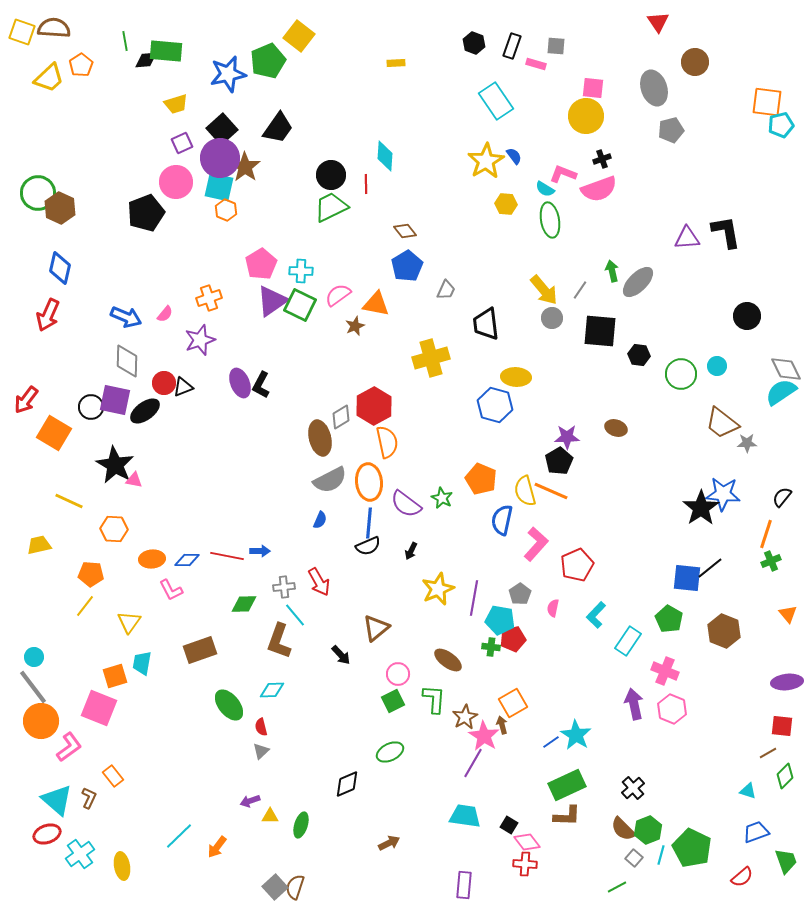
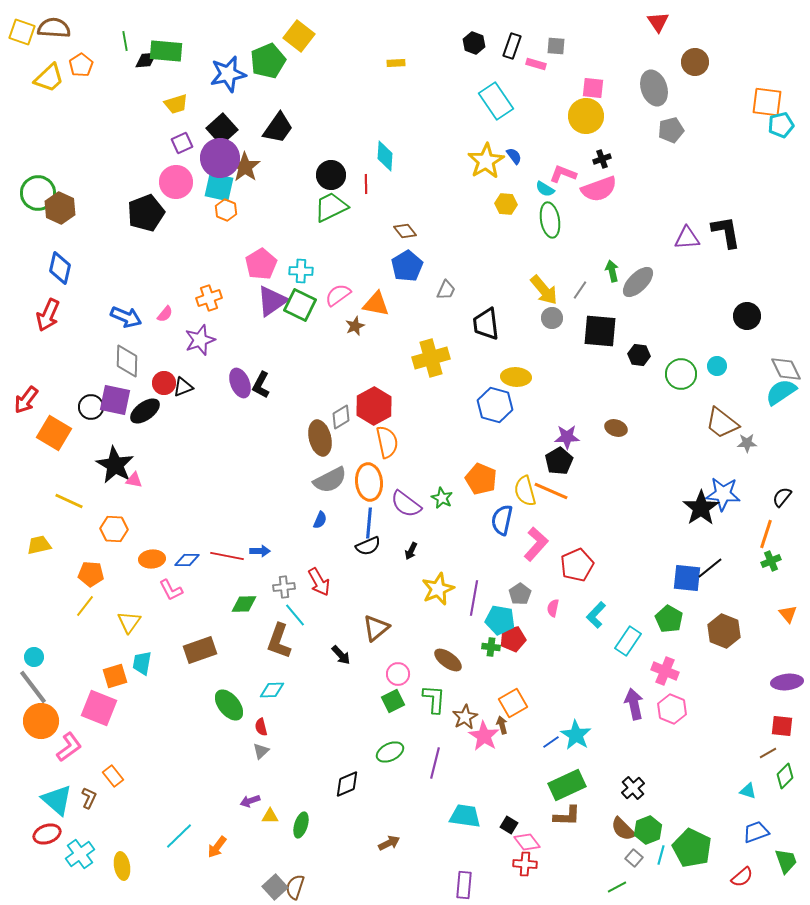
purple line at (473, 763): moved 38 px left; rotated 16 degrees counterclockwise
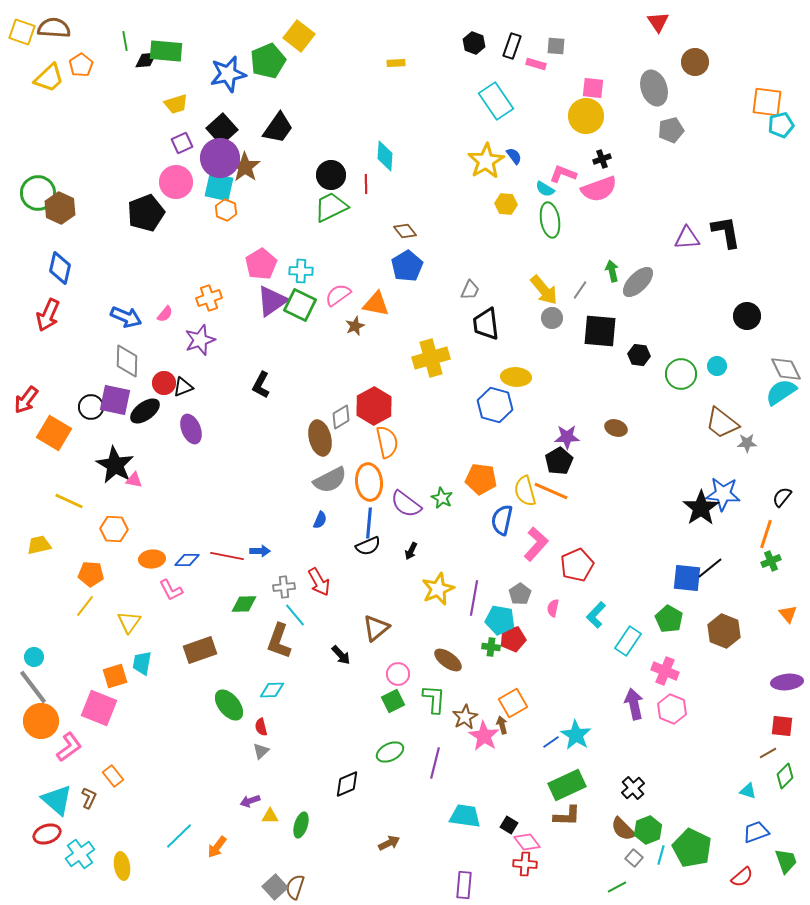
gray trapezoid at (446, 290): moved 24 px right
purple ellipse at (240, 383): moved 49 px left, 46 px down
orange pentagon at (481, 479): rotated 16 degrees counterclockwise
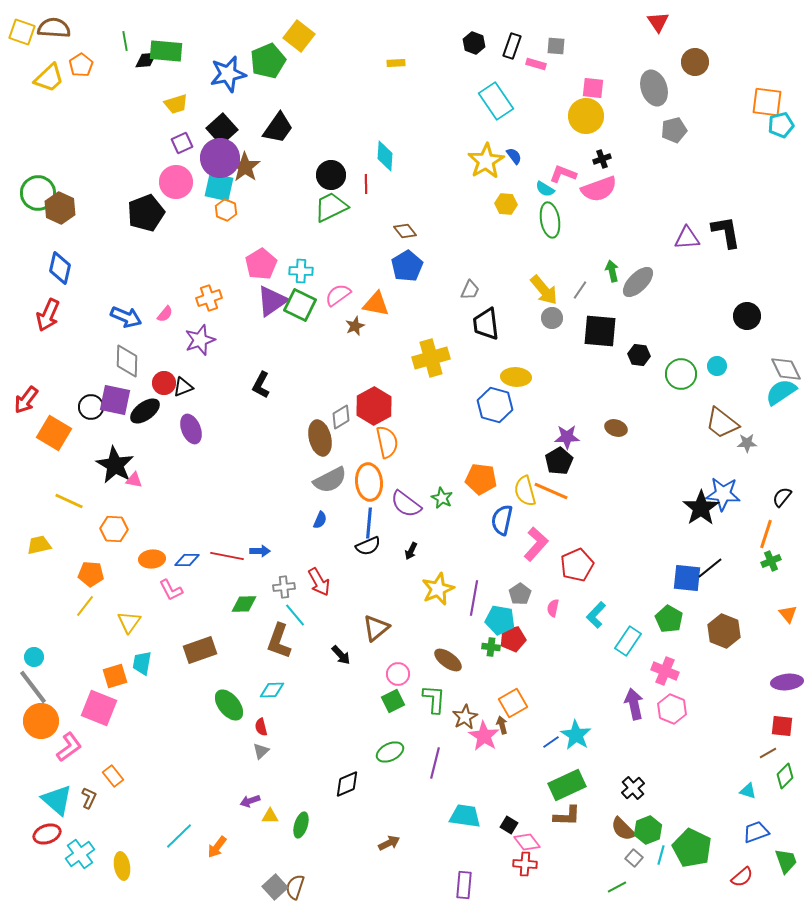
gray pentagon at (671, 130): moved 3 px right
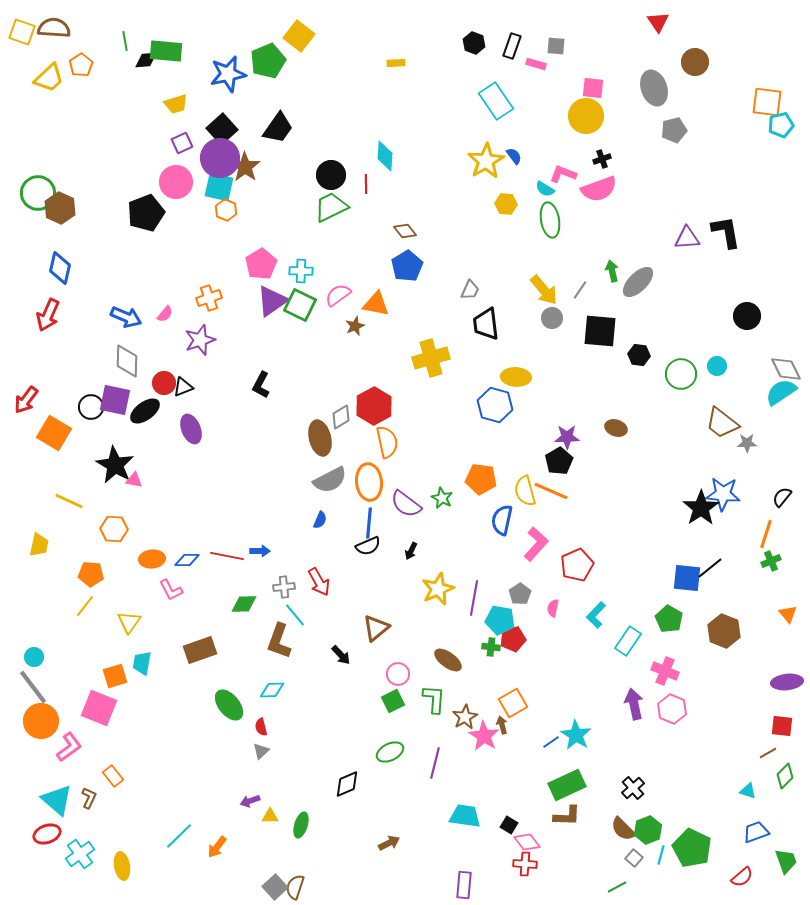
yellow trapezoid at (39, 545): rotated 115 degrees clockwise
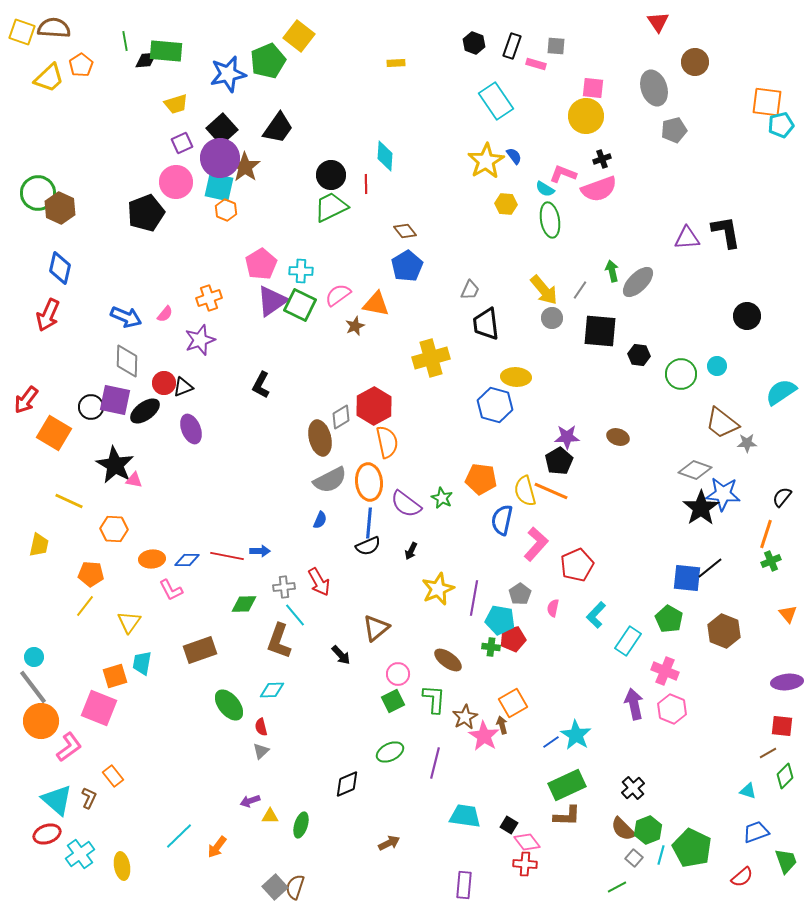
gray diamond at (786, 369): moved 91 px left, 101 px down; rotated 44 degrees counterclockwise
brown ellipse at (616, 428): moved 2 px right, 9 px down
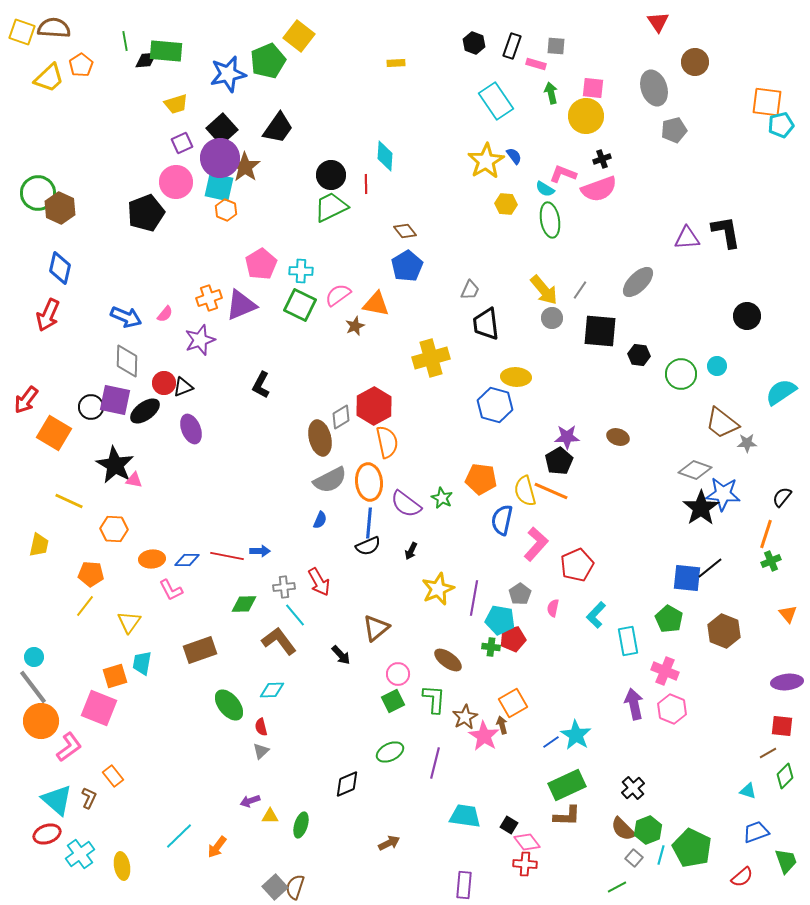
green arrow at (612, 271): moved 61 px left, 178 px up
purple triangle at (272, 301): moved 31 px left, 4 px down; rotated 12 degrees clockwise
brown L-shape at (279, 641): rotated 123 degrees clockwise
cyan rectangle at (628, 641): rotated 44 degrees counterclockwise
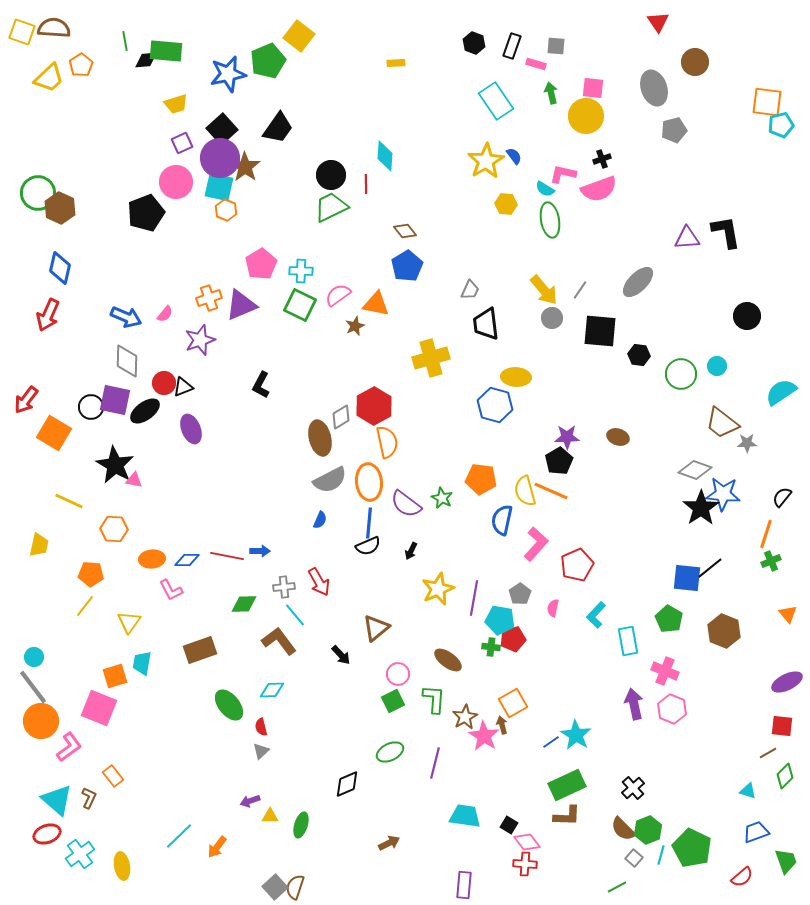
pink L-shape at (563, 174): rotated 8 degrees counterclockwise
purple ellipse at (787, 682): rotated 20 degrees counterclockwise
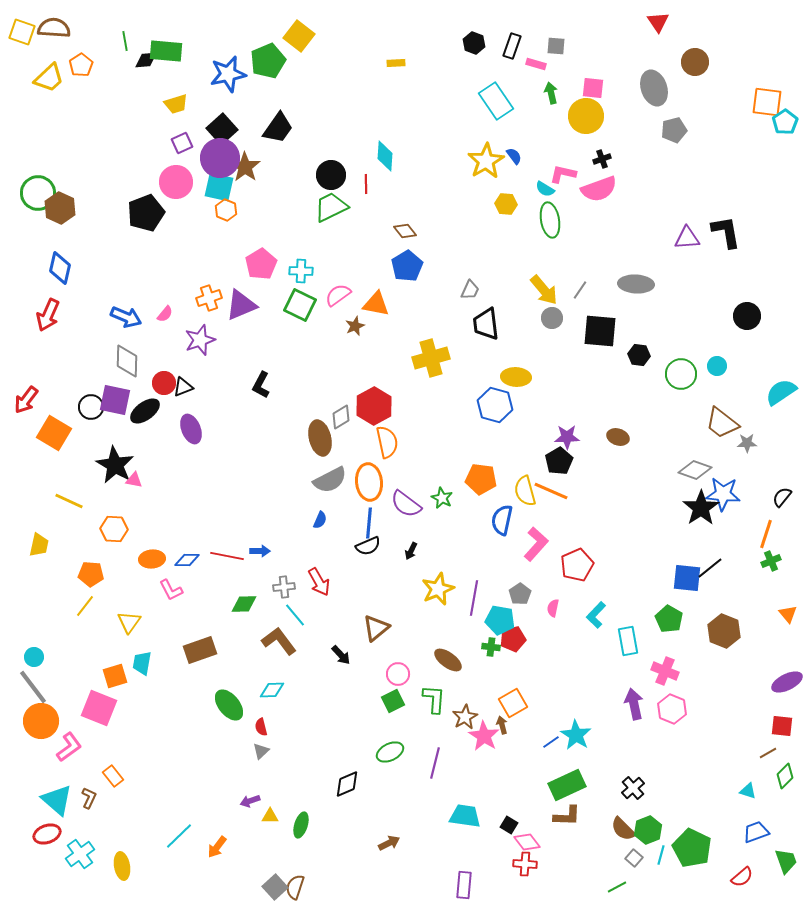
cyan pentagon at (781, 125): moved 4 px right, 3 px up; rotated 20 degrees counterclockwise
gray ellipse at (638, 282): moved 2 px left, 2 px down; rotated 48 degrees clockwise
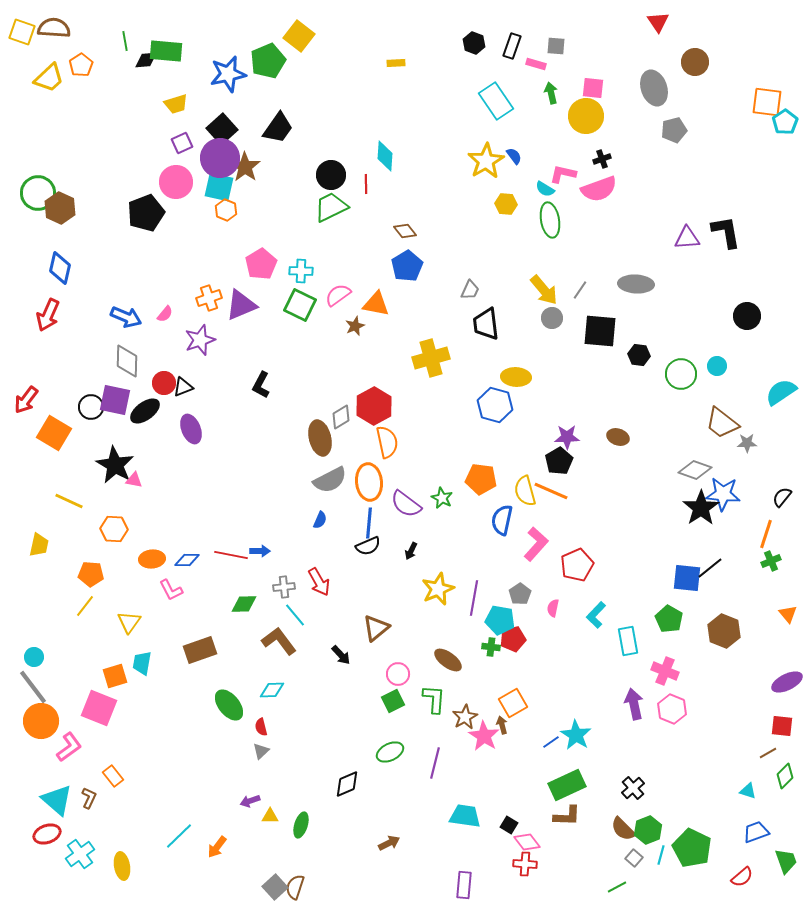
red line at (227, 556): moved 4 px right, 1 px up
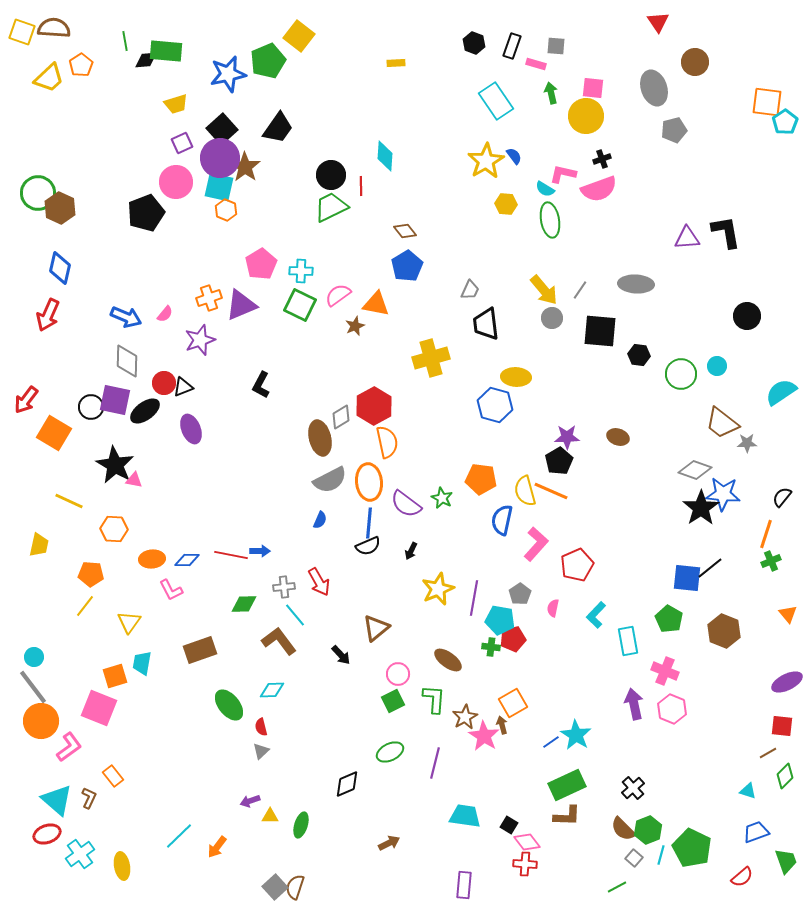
red line at (366, 184): moved 5 px left, 2 px down
